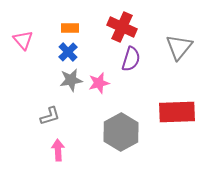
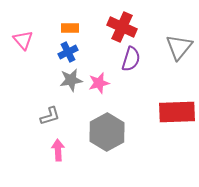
blue cross: rotated 18 degrees clockwise
gray hexagon: moved 14 px left
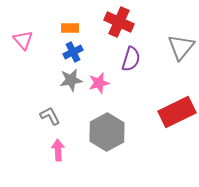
red cross: moved 3 px left, 5 px up
gray triangle: moved 2 px right
blue cross: moved 5 px right
red rectangle: rotated 24 degrees counterclockwise
gray L-shape: rotated 100 degrees counterclockwise
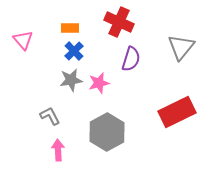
blue cross: moved 1 px right, 1 px up; rotated 18 degrees counterclockwise
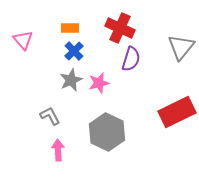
red cross: moved 1 px right, 6 px down
gray star: rotated 15 degrees counterclockwise
gray hexagon: rotated 6 degrees counterclockwise
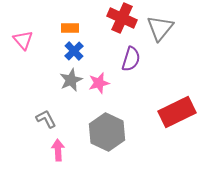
red cross: moved 2 px right, 10 px up
gray triangle: moved 21 px left, 19 px up
gray L-shape: moved 4 px left, 3 px down
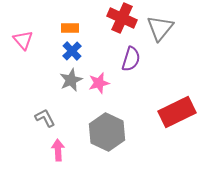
blue cross: moved 2 px left
gray L-shape: moved 1 px left, 1 px up
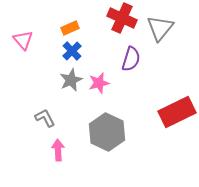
orange rectangle: rotated 24 degrees counterclockwise
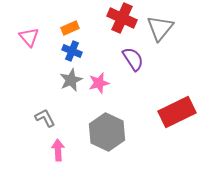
pink triangle: moved 6 px right, 3 px up
blue cross: rotated 24 degrees counterclockwise
purple semicircle: moved 2 px right; rotated 50 degrees counterclockwise
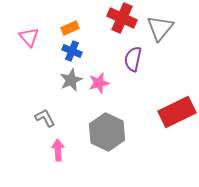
purple semicircle: rotated 135 degrees counterclockwise
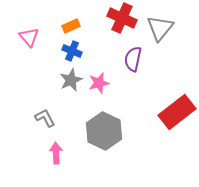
orange rectangle: moved 1 px right, 2 px up
red rectangle: rotated 12 degrees counterclockwise
gray hexagon: moved 3 px left, 1 px up
pink arrow: moved 2 px left, 3 px down
